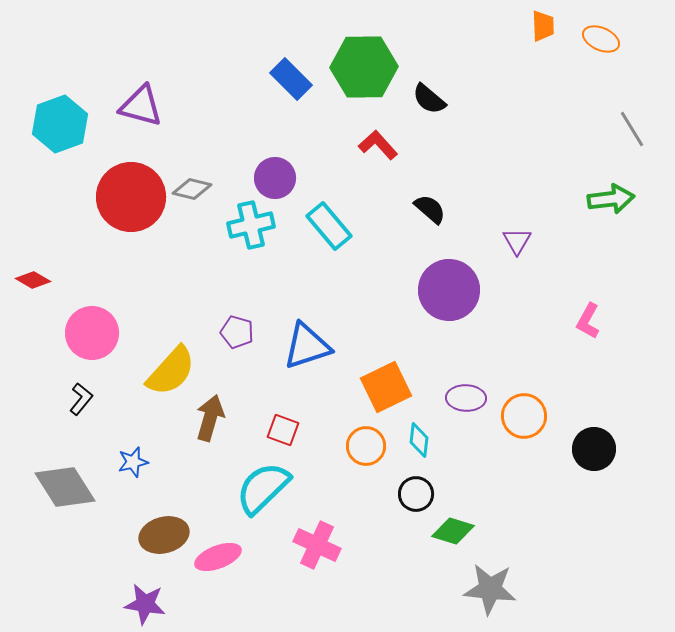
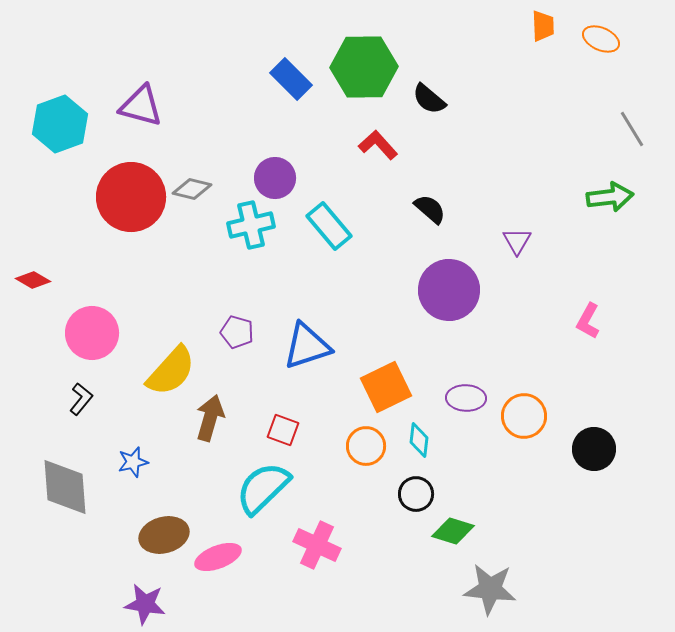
green arrow at (611, 199): moved 1 px left, 2 px up
gray diamond at (65, 487): rotated 28 degrees clockwise
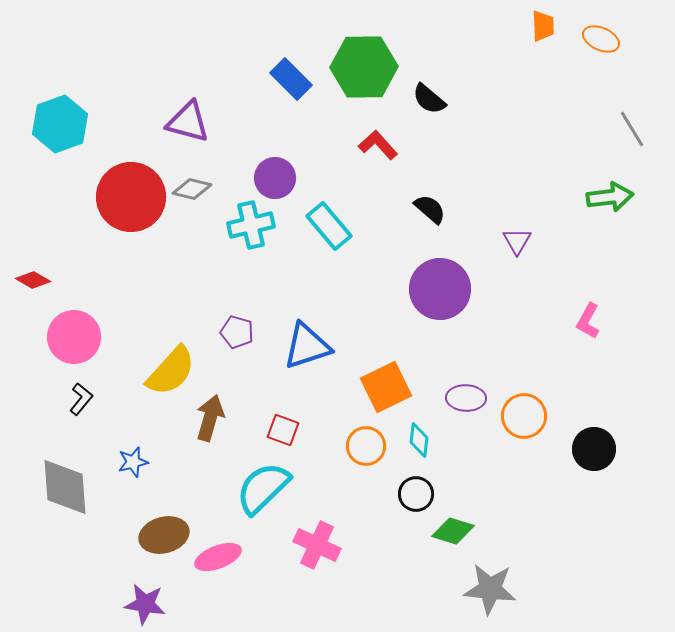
purple triangle at (141, 106): moved 47 px right, 16 px down
purple circle at (449, 290): moved 9 px left, 1 px up
pink circle at (92, 333): moved 18 px left, 4 px down
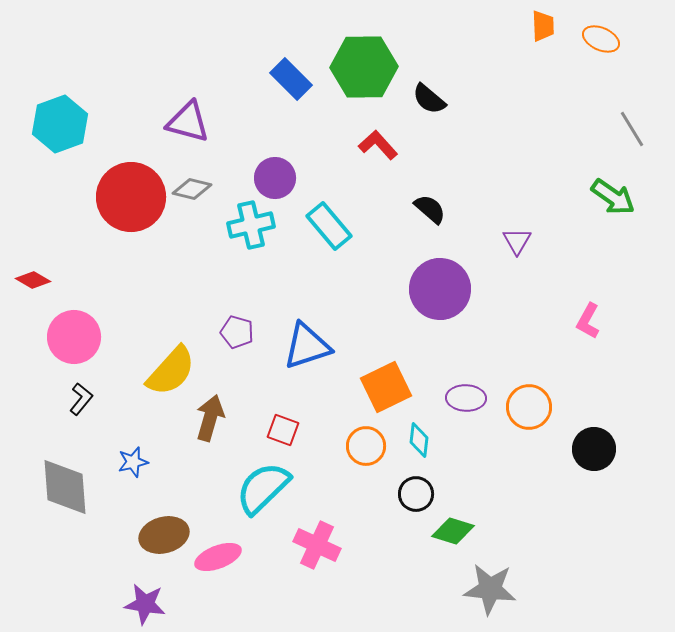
green arrow at (610, 197): moved 3 px right; rotated 42 degrees clockwise
orange circle at (524, 416): moved 5 px right, 9 px up
